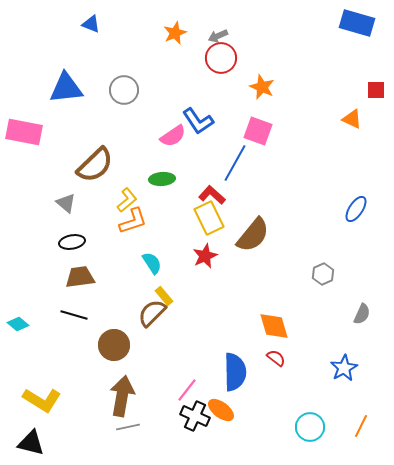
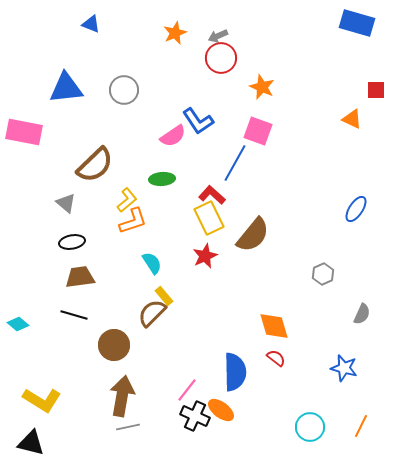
blue star at (344, 368): rotated 28 degrees counterclockwise
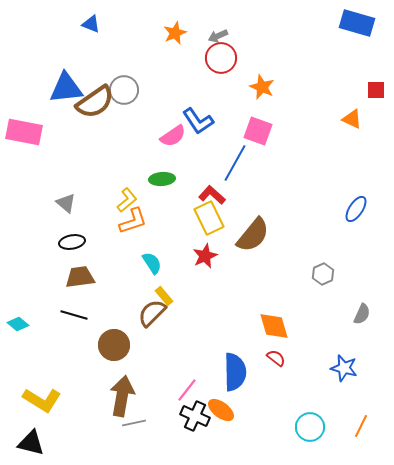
brown semicircle at (95, 165): moved 63 px up; rotated 9 degrees clockwise
gray line at (128, 427): moved 6 px right, 4 px up
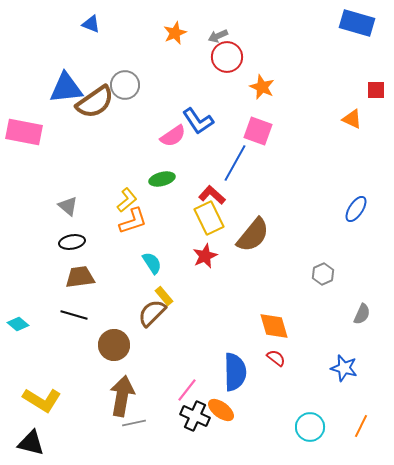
red circle at (221, 58): moved 6 px right, 1 px up
gray circle at (124, 90): moved 1 px right, 5 px up
green ellipse at (162, 179): rotated 10 degrees counterclockwise
gray triangle at (66, 203): moved 2 px right, 3 px down
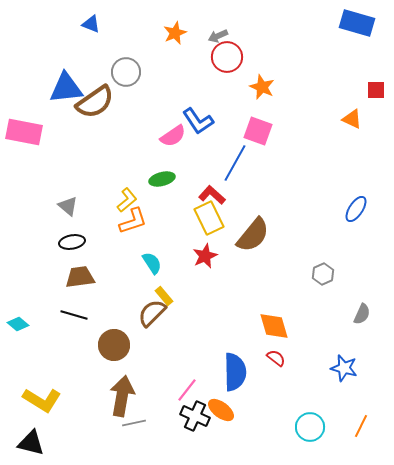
gray circle at (125, 85): moved 1 px right, 13 px up
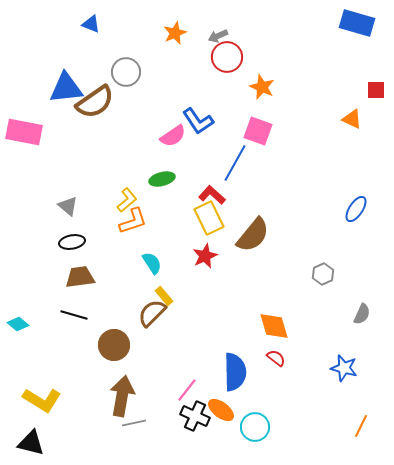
cyan circle at (310, 427): moved 55 px left
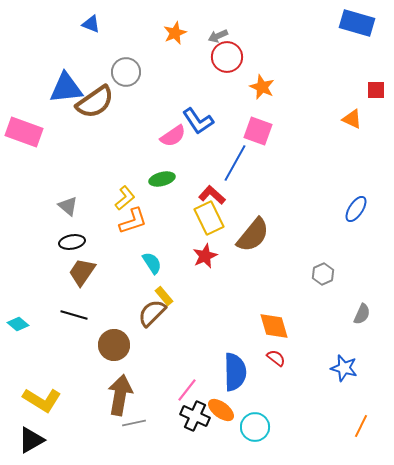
pink rectangle at (24, 132): rotated 9 degrees clockwise
yellow L-shape at (127, 200): moved 2 px left, 2 px up
brown trapezoid at (80, 277): moved 2 px right, 5 px up; rotated 48 degrees counterclockwise
brown arrow at (122, 396): moved 2 px left, 1 px up
black triangle at (31, 443): moved 3 px up; rotated 44 degrees counterclockwise
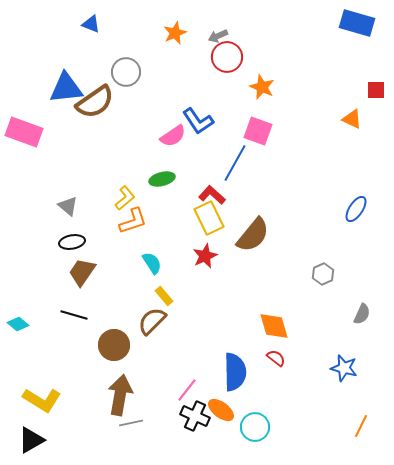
brown semicircle at (152, 313): moved 8 px down
gray line at (134, 423): moved 3 px left
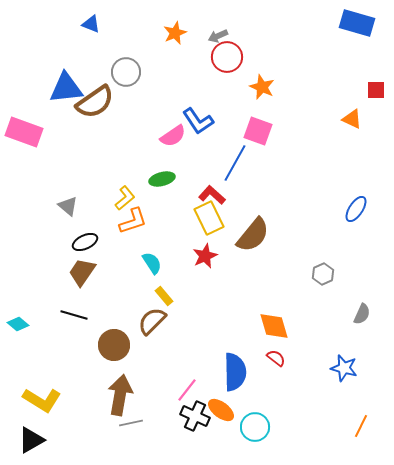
black ellipse at (72, 242): moved 13 px right; rotated 15 degrees counterclockwise
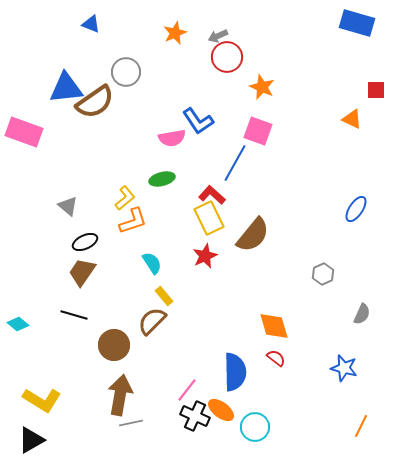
pink semicircle at (173, 136): moved 1 px left, 2 px down; rotated 24 degrees clockwise
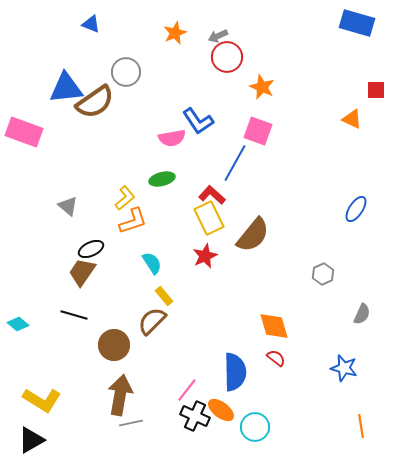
black ellipse at (85, 242): moved 6 px right, 7 px down
orange line at (361, 426): rotated 35 degrees counterclockwise
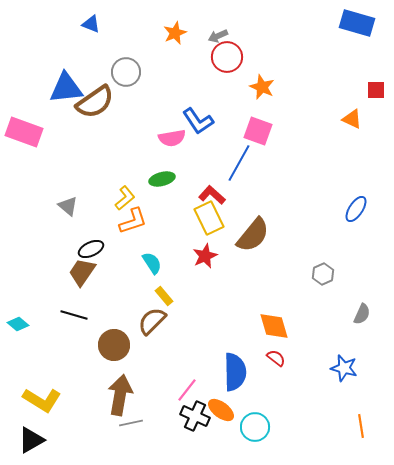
blue line at (235, 163): moved 4 px right
